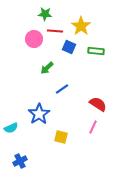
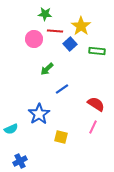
blue square: moved 1 px right, 3 px up; rotated 24 degrees clockwise
green rectangle: moved 1 px right
green arrow: moved 1 px down
red semicircle: moved 2 px left
cyan semicircle: moved 1 px down
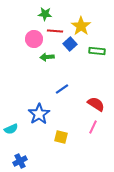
green arrow: moved 12 px up; rotated 40 degrees clockwise
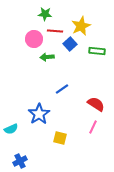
yellow star: rotated 12 degrees clockwise
yellow square: moved 1 px left, 1 px down
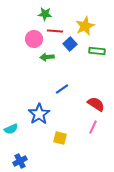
yellow star: moved 4 px right
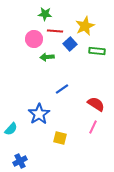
cyan semicircle: rotated 24 degrees counterclockwise
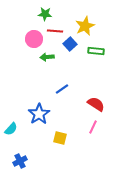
green rectangle: moved 1 px left
